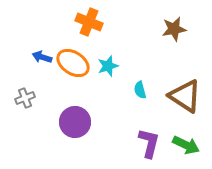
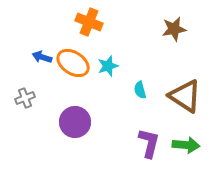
green arrow: rotated 20 degrees counterclockwise
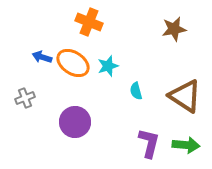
cyan semicircle: moved 4 px left, 1 px down
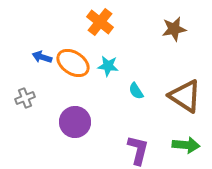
orange cross: moved 11 px right; rotated 16 degrees clockwise
cyan star: rotated 25 degrees clockwise
cyan semicircle: rotated 18 degrees counterclockwise
purple L-shape: moved 11 px left, 7 px down
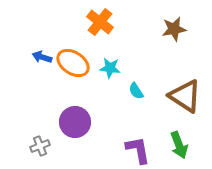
cyan star: moved 2 px right, 2 px down
gray cross: moved 15 px right, 48 px down
green arrow: moved 7 px left; rotated 64 degrees clockwise
purple L-shape: rotated 24 degrees counterclockwise
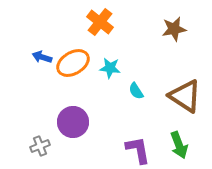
orange ellipse: rotated 64 degrees counterclockwise
purple circle: moved 2 px left
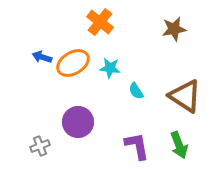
purple circle: moved 5 px right
purple L-shape: moved 1 px left, 4 px up
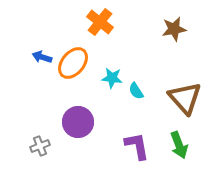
orange ellipse: rotated 20 degrees counterclockwise
cyan star: moved 2 px right, 10 px down
brown triangle: moved 2 px down; rotated 15 degrees clockwise
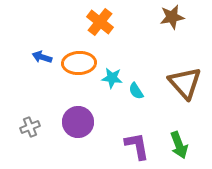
brown star: moved 2 px left, 12 px up
orange ellipse: moved 6 px right; rotated 48 degrees clockwise
brown triangle: moved 15 px up
gray cross: moved 10 px left, 19 px up
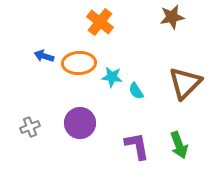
blue arrow: moved 2 px right, 1 px up
cyan star: moved 1 px up
brown triangle: rotated 27 degrees clockwise
purple circle: moved 2 px right, 1 px down
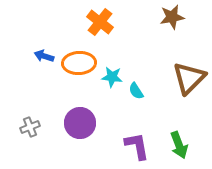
brown triangle: moved 4 px right, 5 px up
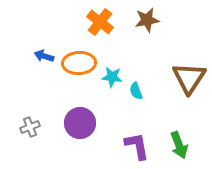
brown star: moved 25 px left, 3 px down
brown triangle: rotated 12 degrees counterclockwise
cyan semicircle: rotated 12 degrees clockwise
